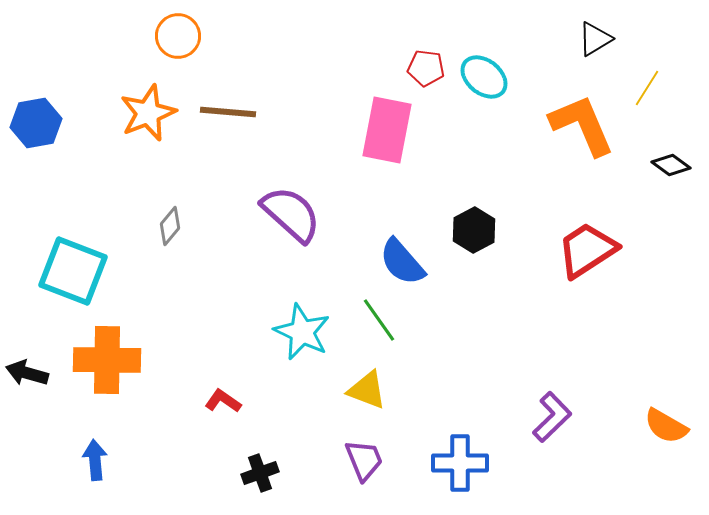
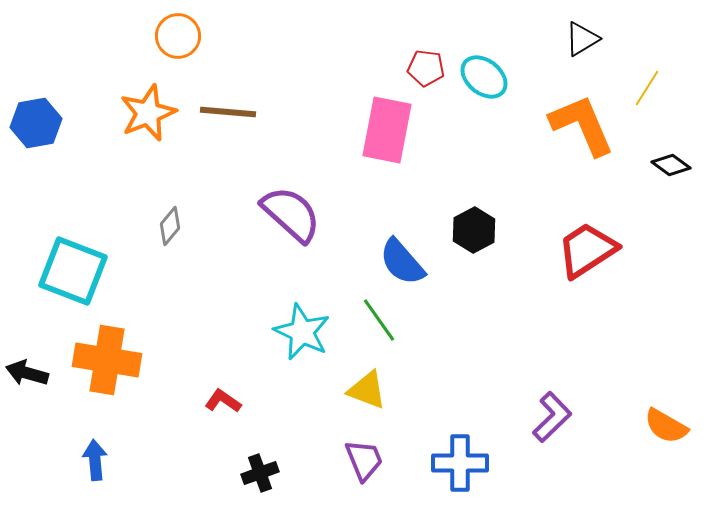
black triangle: moved 13 px left
orange cross: rotated 8 degrees clockwise
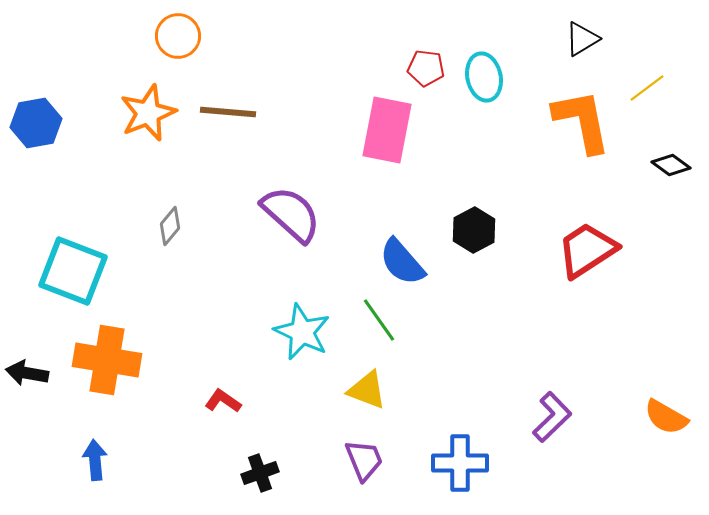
cyan ellipse: rotated 39 degrees clockwise
yellow line: rotated 21 degrees clockwise
orange L-shape: moved 4 px up; rotated 12 degrees clockwise
black arrow: rotated 6 degrees counterclockwise
orange semicircle: moved 9 px up
